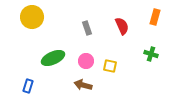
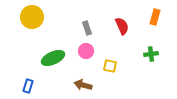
green cross: rotated 24 degrees counterclockwise
pink circle: moved 10 px up
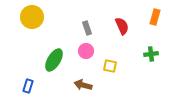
green ellipse: moved 1 px right, 2 px down; rotated 35 degrees counterclockwise
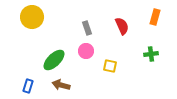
green ellipse: rotated 15 degrees clockwise
brown arrow: moved 22 px left
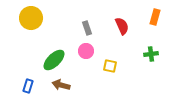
yellow circle: moved 1 px left, 1 px down
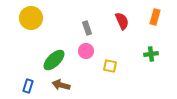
red semicircle: moved 5 px up
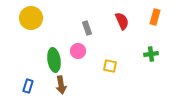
pink circle: moved 8 px left
green ellipse: rotated 55 degrees counterclockwise
brown arrow: rotated 114 degrees counterclockwise
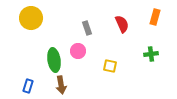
red semicircle: moved 3 px down
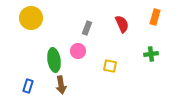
gray rectangle: rotated 40 degrees clockwise
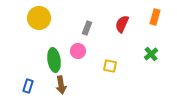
yellow circle: moved 8 px right
red semicircle: rotated 132 degrees counterclockwise
green cross: rotated 32 degrees counterclockwise
